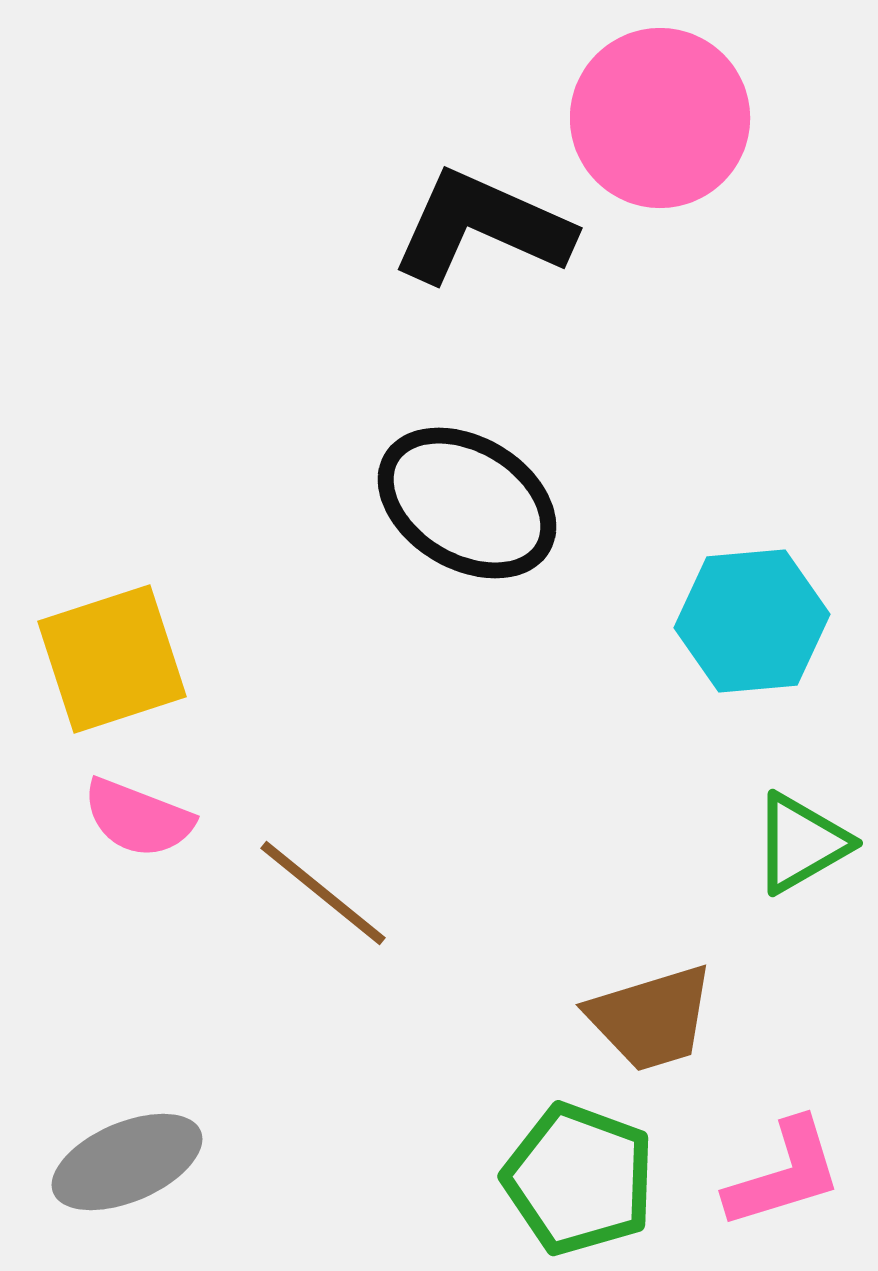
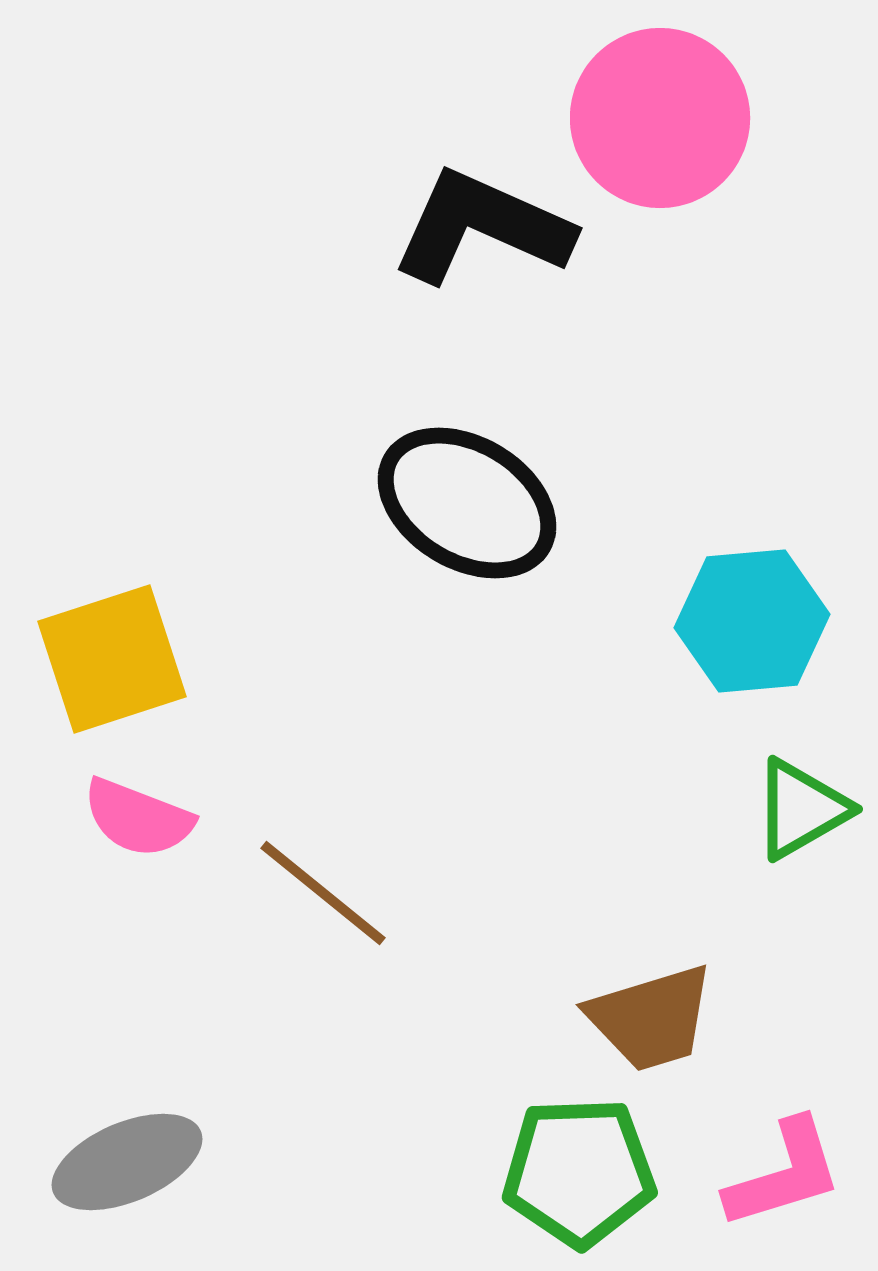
green triangle: moved 34 px up
green pentagon: moved 7 px up; rotated 22 degrees counterclockwise
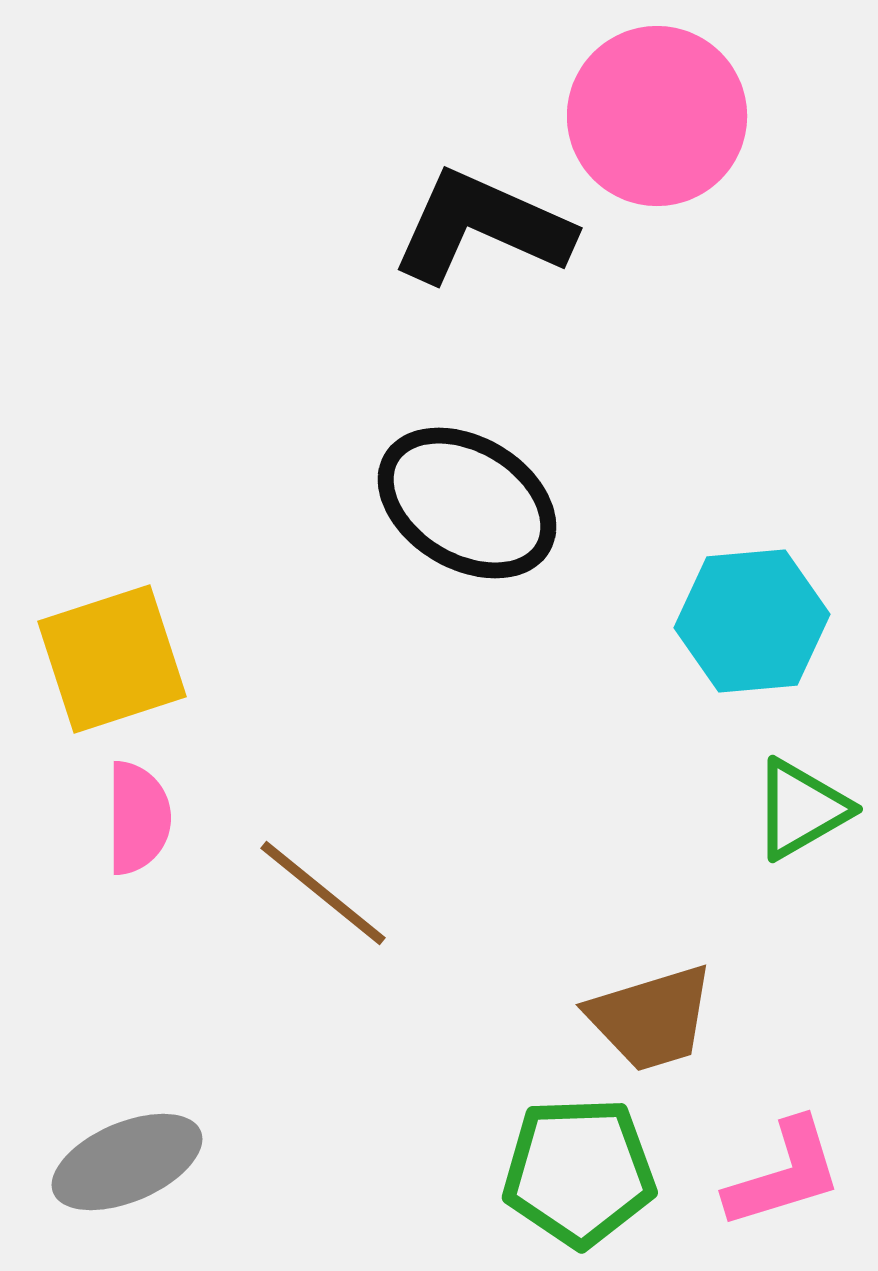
pink circle: moved 3 px left, 2 px up
pink semicircle: rotated 111 degrees counterclockwise
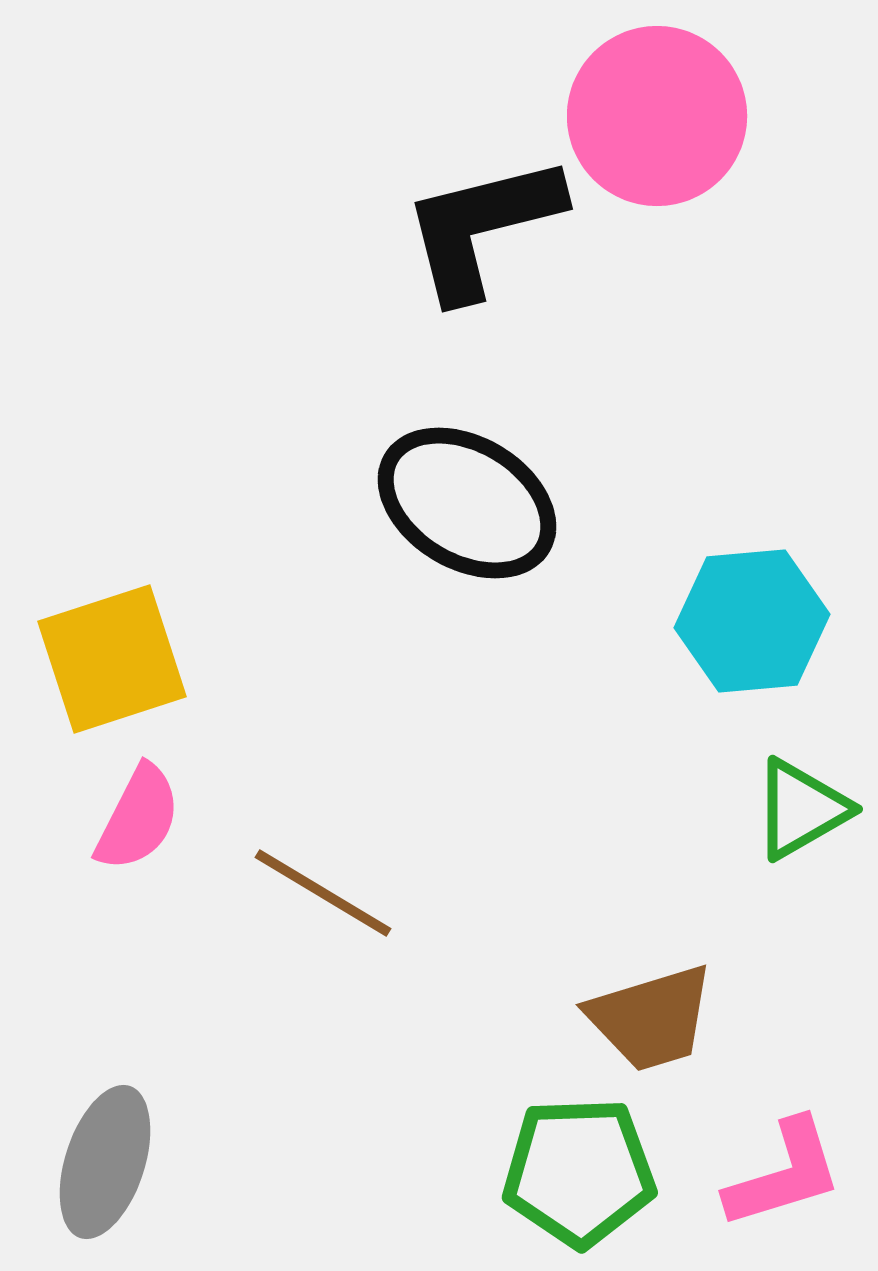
black L-shape: rotated 38 degrees counterclockwise
pink semicircle: rotated 27 degrees clockwise
brown line: rotated 8 degrees counterclockwise
gray ellipse: moved 22 px left; rotated 49 degrees counterclockwise
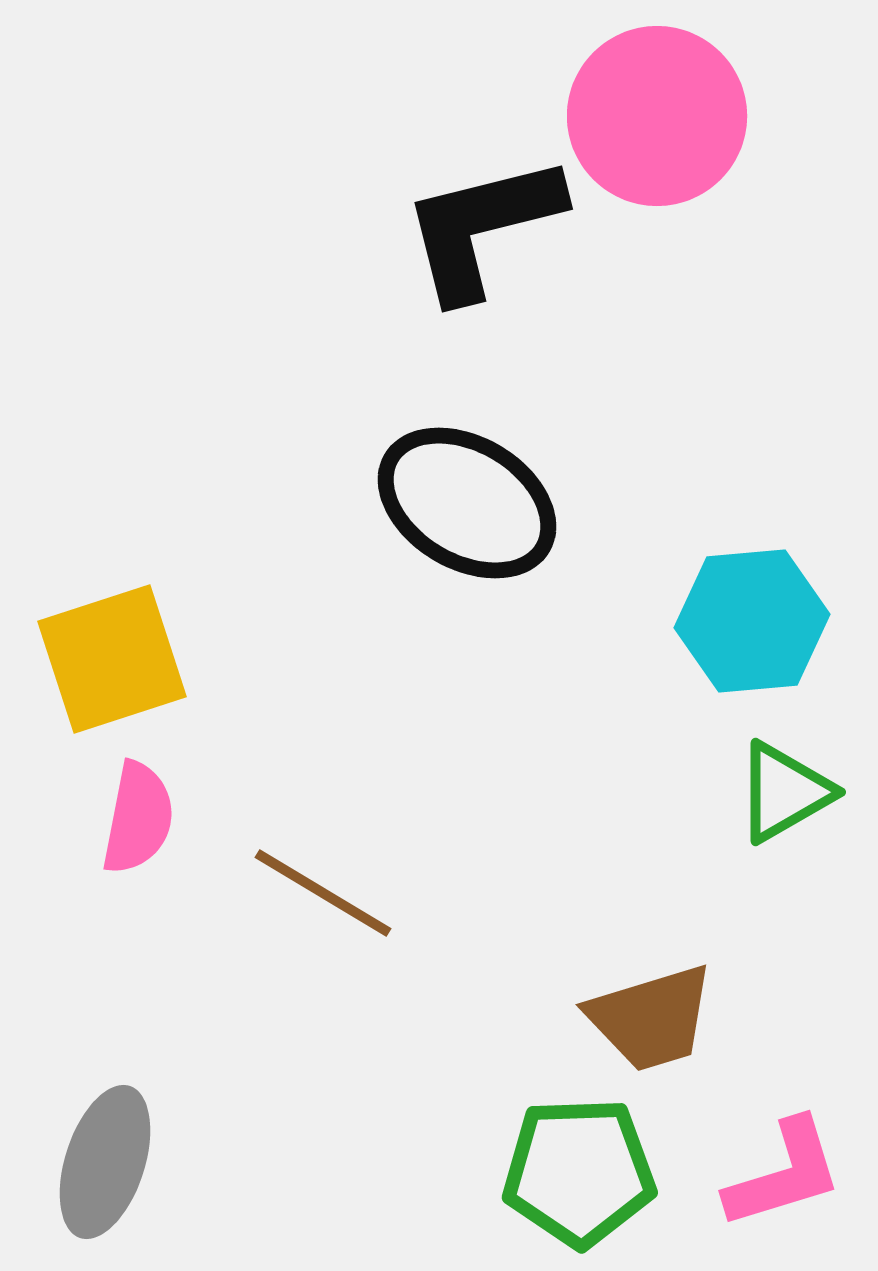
green triangle: moved 17 px left, 17 px up
pink semicircle: rotated 16 degrees counterclockwise
